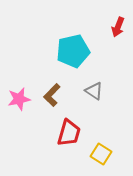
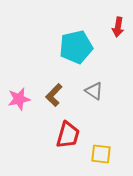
red arrow: rotated 12 degrees counterclockwise
cyan pentagon: moved 3 px right, 4 px up
brown L-shape: moved 2 px right
red trapezoid: moved 1 px left, 2 px down
yellow square: rotated 25 degrees counterclockwise
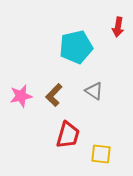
pink star: moved 2 px right, 3 px up
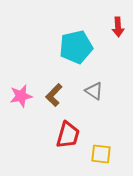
red arrow: rotated 12 degrees counterclockwise
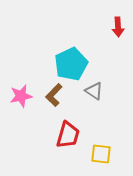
cyan pentagon: moved 5 px left, 17 px down; rotated 12 degrees counterclockwise
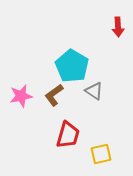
cyan pentagon: moved 1 px right, 2 px down; rotated 16 degrees counterclockwise
brown L-shape: rotated 10 degrees clockwise
yellow square: rotated 20 degrees counterclockwise
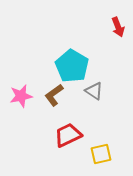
red arrow: rotated 18 degrees counterclockwise
red trapezoid: rotated 132 degrees counterclockwise
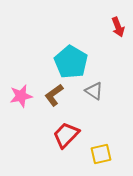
cyan pentagon: moved 1 px left, 4 px up
red trapezoid: moved 2 px left; rotated 20 degrees counterclockwise
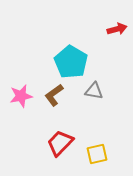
red arrow: moved 1 px left, 2 px down; rotated 84 degrees counterclockwise
gray triangle: rotated 24 degrees counterclockwise
red trapezoid: moved 6 px left, 8 px down
yellow square: moved 4 px left
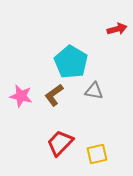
pink star: rotated 25 degrees clockwise
